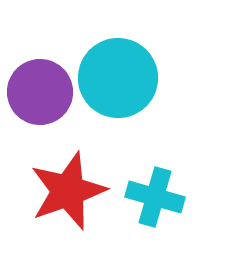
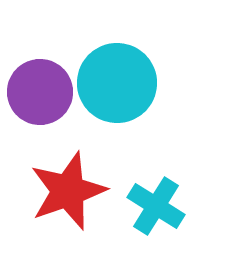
cyan circle: moved 1 px left, 5 px down
cyan cross: moved 1 px right, 9 px down; rotated 16 degrees clockwise
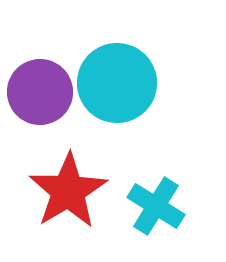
red star: rotated 12 degrees counterclockwise
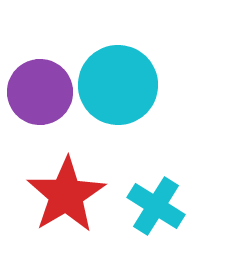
cyan circle: moved 1 px right, 2 px down
red star: moved 2 px left, 4 px down
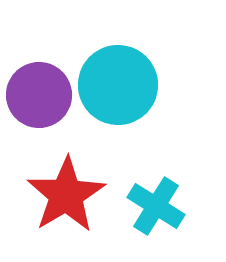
purple circle: moved 1 px left, 3 px down
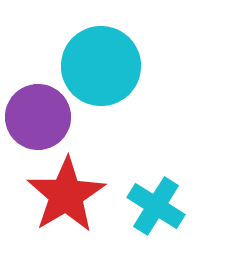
cyan circle: moved 17 px left, 19 px up
purple circle: moved 1 px left, 22 px down
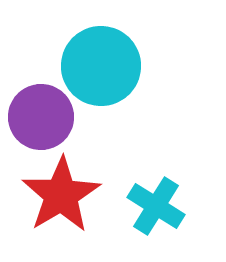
purple circle: moved 3 px right
red star: moved 5 px left
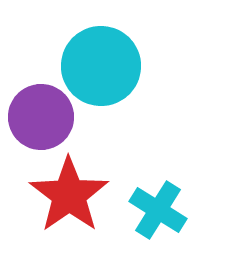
red star: moved 8 px right; rotated 4 degrees counterclockwise
cyan cross: moved 2 px right, 4 px down
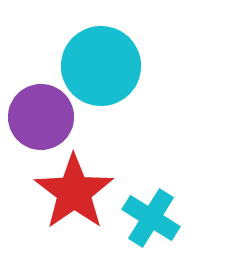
red star: moved 5 px right, 3 px up
cyan cross: moved 7 px left, 8 px down
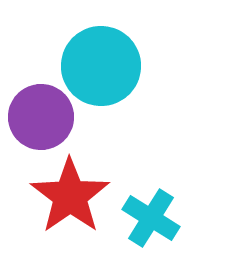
red star: moved 4 px left, 4 px down
